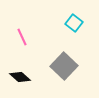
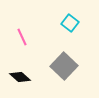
cyan square: moved 4 px left
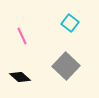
pink line: moved 1 px up
gray square: moved 2 px right
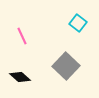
cyan square: moved 8 px right
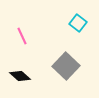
black diamond: moved 1 px up
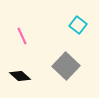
cyan square: moved 2 px down
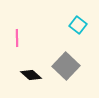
pink line: moved 5 px left, 2 px down; rotated 24 degrees clockwise
black diamond: moved 11 px right, 1 px up
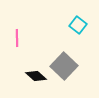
gray square: moved 2 px left
black diamond: moved 5 px right, 1 px down
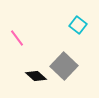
pink line: rotated 36 degrees counterclockwise
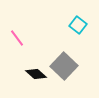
black diamond: moved 2 px up
